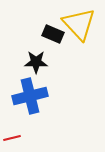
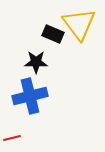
yellow triangle: rotated 6 degrees clockwise
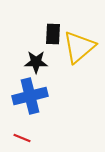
yellow triangle: moved 23 px down; rotated 27 degrees clockwise
black rectangle: rotated 70 degrees clockwise
red line: moved 10 px right; rotated 36 degrees clockwise
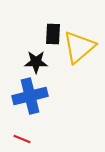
red line: moved 1 px down
